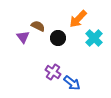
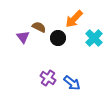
orange arrow: moved 4 px left
brown semicircle: moved 1 px right, 1 px down
purple cross: moved 5 px left, 6 px down
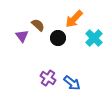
brown semicircle: moved 1 px left, 2 px up; rotated 16 degrees clockwise
purple triangle: moved 1 px left, 1 px up
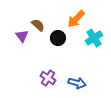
orange arrow: moved 2 px right
cyan cross: rotated 12 degrees clockwise
blue arrow: moved 5 px right; rotated 24 degrees counterclockwise
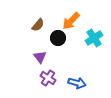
orange arrow: moved 5 px left, 2 px down
brown semicircle: rotated 88 degrees clockwise
purple triangle: moved 18 px right, 21 px down
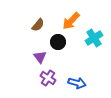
black circle: moved 4 px down
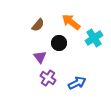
orange arrow: moved 1 px down; rotated 84 degrees clockwise
black circle: moved 1 px right, 1 px down
blue arrow: rotated 42 degrees counterclockwise
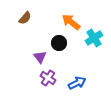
brown semicircle: moved 13 px left, 7 px up
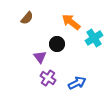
brown semicircle: moved 2 px right
black circle: moved 2 px left, 1 px down
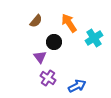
brown semicircle: moved 9 px right, 3 px down
orange arrow: moved 2 px left, 1 px down; rotated 18 degrees clockwise
black circle: moved 3 px left, 2 px up
blue arrow: moved 3 px down
